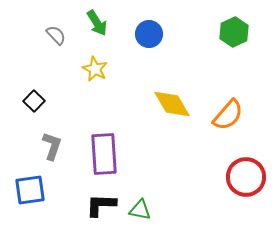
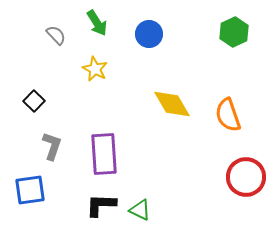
orange semicircle: rotated 120 degrees clockwise
green triangle: rotated 15 degrees clockwise
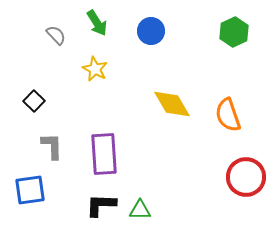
blue circle: moved 2 px right, 3 px up
gray L-shape: rotated 20 degrees counterclockwise
green triangle: rotated 25 degrees counterclockwise
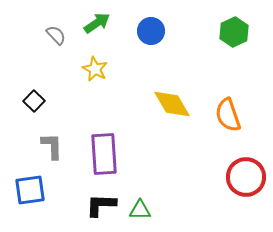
green arrow: rotated 92 degrees counterclockwise
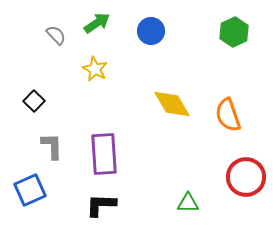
blue square: rotated 16 degrees counterclockwise
green triangle: moved 48 px right, 7 px up
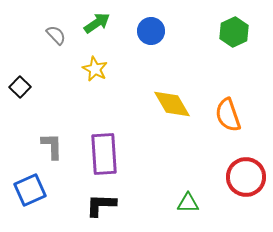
black square: moved 14 px left, 14 px up
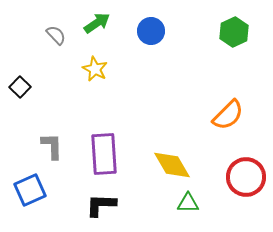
yellow diamond: moved 61 px down
orange semicircle: rotated 116 degrees counterclockwise
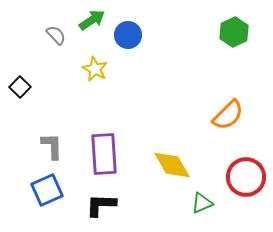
green arrow: moved 5 px left, 3 px up
blue circle: moved 23 px left, 4 px down
blue square: moved 17 px right
green triangle: moved 14 px right; rotated 25 degrees counterclockwise
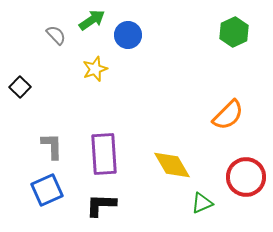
yellow star: rotated 25 degrees clockwise
